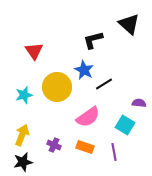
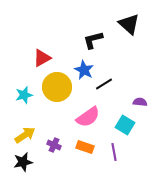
red triangle: moved 8 px right, 7 px down; rotated 36 degrees clockwise
purple semicircle: moved 1 px right, 1 px up
yellow arrow: moved 3 px right; rotated 35 degrees clockwise
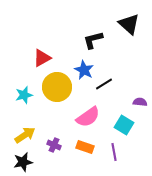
cyan square: moved 1 px left
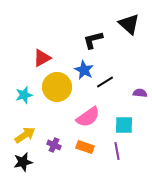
black line: moved 1 px right, 2 px up
purple semicircle: moved 9 px up
cyan square: rotated 30 degrees counterclockwise
purple line: moved 3 px right, 1 px up
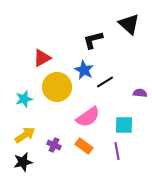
cyan star: moved 4 px down
orange rectangle: moved 1 px left, 1 px up; rotated 18 degrees clockwise
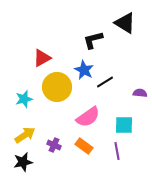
black triangle: moved 4 px left, 1 px up; rotated 10 degrees counterclockwise
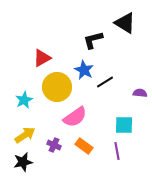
cyan star: moved 1 px down; rotated 12 degrees counterclockwise
pink semicircle: moved 13 px left
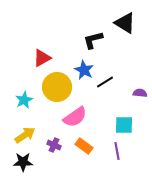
black star: rotated 12 degrees clockwise
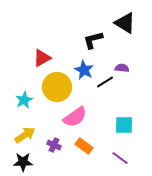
purple semicircle: moved 18 px left, 25 px up
purple line: moved 3 px right, 7 px down; rotated 42 degrees counterclockwise
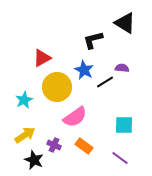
black star: moved 11 px right, 2 px up; rotated 24 degrees clockwise
